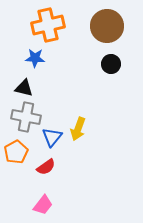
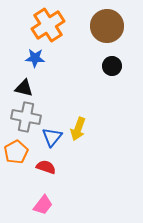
orange cross: rotated 20 degrees counterclockwise
black circle: moved 1 px right, 2 px down
red semicircle: rotated 126 degrees counterclockwise
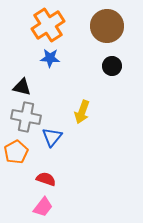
blue star: moved 15 px right
black triangle: moved 2 px left, 1 px up
yellow arrow: moved 4 px right, 17 px up
red semicircle: moved 12 px down
pink trapezoid: moved 2 px down
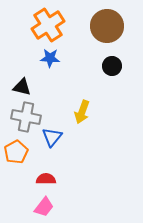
red semicircle: rotated 18 degrees counterclockwise
pink trapezoid: moved 1 px right
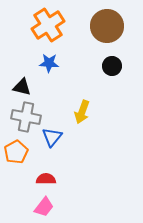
blue star: moved 1 px left, 5 px down
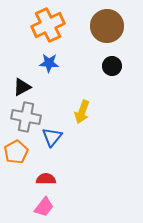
orange cross: rotated 8 degrees clockwise
black triangle: rotated 42 degrees counterclockwise
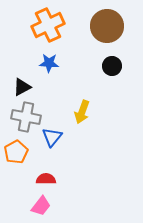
pink trapezoid: moved 3 px left, 1 px up
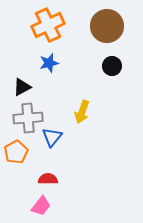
blue star: rotated 18 degrees counterclockwise
gray cross: moved 2 px right, 1 px down; rotated 16 degrees counterclockwise
red semicircle: moved 2 px right
